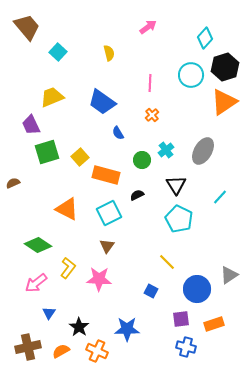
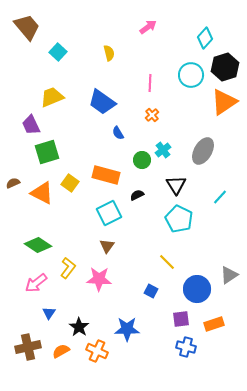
cyan cross at (166, 150): moved 3 px left
yellow square at (80, 157): moved 10 px left, 26 px down; rotated 12 degrees counterclockwise
orange triangle at (67, 209): moved 25 px left, 16 px up
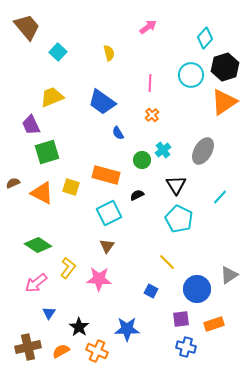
yellow square at (70, 183): moved 1 px right, 4 px down; rotated 18 degrees counterclockwise
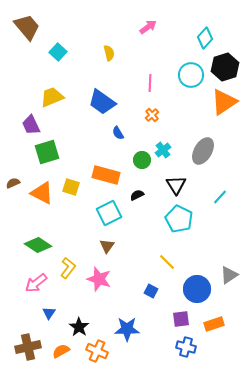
pink star at (99, 279): rotated 15 degrees clockwise
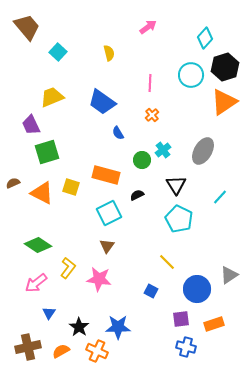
pink star at (99, 279): rotated 10 degrees counterclockwise
blue star at (127, 329): moved 9 px left, 2 px up
